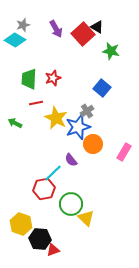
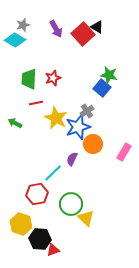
green star: moved 2 px left, 24 px down
purple semicircle: moved 1 px right, 1 px up; rotated 64 degrees clockwise
red hexagon: moved 7 px left, 5 px down
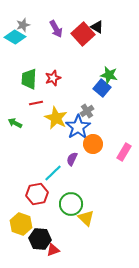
cyan diamond: moved 3 px up
blue star: rotated 15 degrees counterclockwise
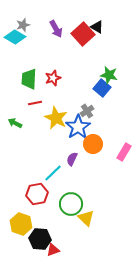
red line: moved 1 px left
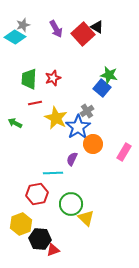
cyan line: rotated 42 degrees clockwise
yellow hexagon: rotated 20 degrees clockwise
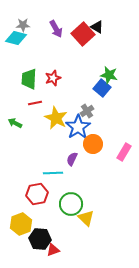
gray star: rotated 16 degrees clockwise
cyan diamond: moved 1 px right, 1 px down; rotated 15 degrees counterclockwise
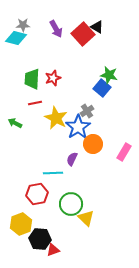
green trapezoid: moved 3 px right
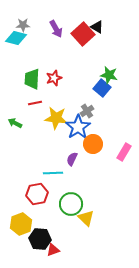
red star: moved 1 px right
yellow star: rotated 20 degrees counterclockwise
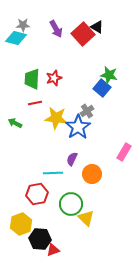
orange circle: moved 1 px left, 30 px down
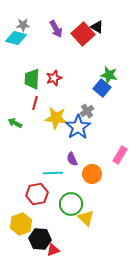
red line: rotated 64 degrees counterclockwise
pink rectangle: moved 4 px left, 3 px down
purple semicircle: rotated 48 degrees counterclockwise
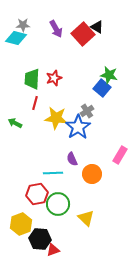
green circle: moved 13 px left
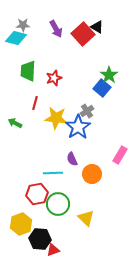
green star: rotated 24 degrees clockwise
green trapezoid: moved 4 px left, 8 px up
